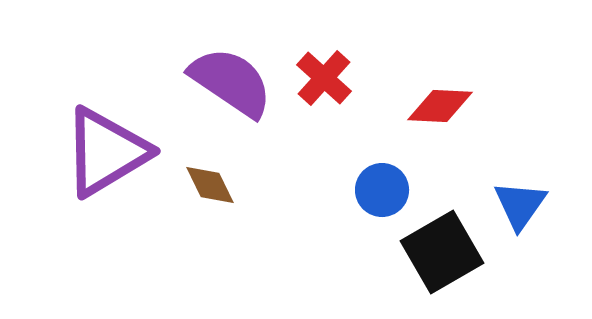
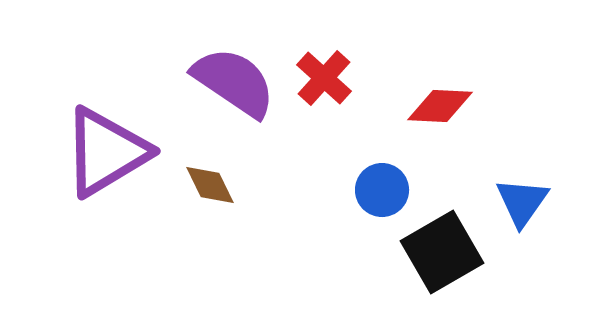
purple semicircle: moved 3 px right
blue triangle: moved 2 px right, 3 px up
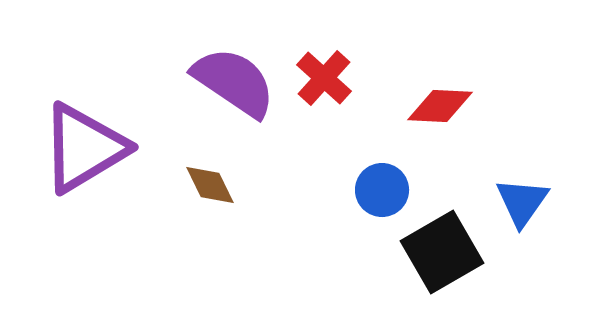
purple triangle: moved 22 px left, 4 px up
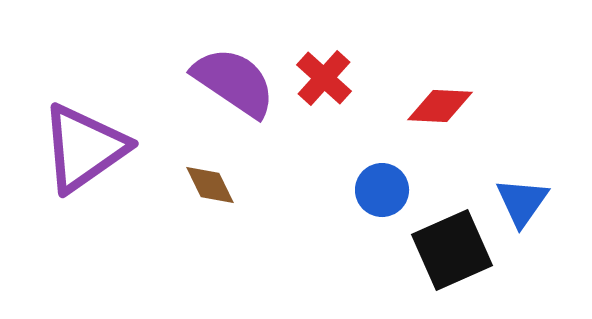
purple triangle: rotated 4 degrees counterclockwise
black square: moved 10 px right, 2 px up; rotated 6 degrees clockwise
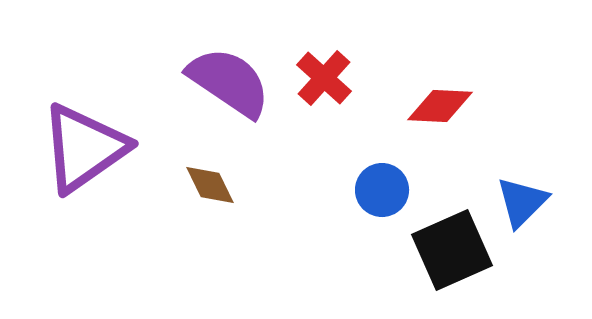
purple semicircle: moved 5 px left
blue triangle: rotated 10 degrees clockwise
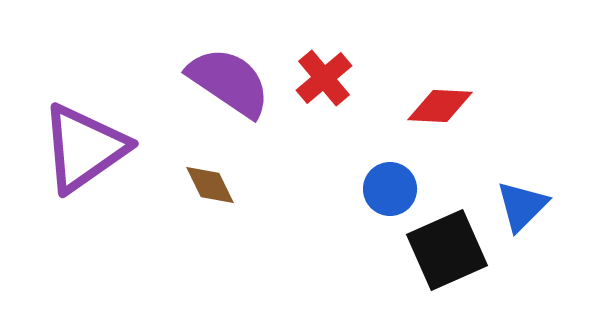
red cross: rotated 8 degrees clockwise
blue circle: moved 8 px right, 1 px up
blue triangle: moved 4 px down
black square: moved 5 px left
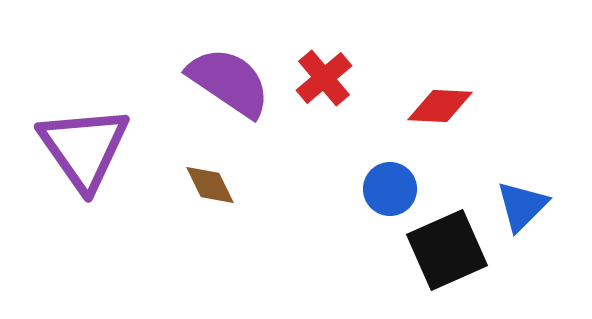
purple triangle: rotated 30 degrees counterclockwise
